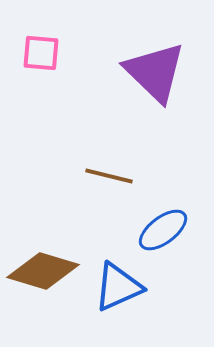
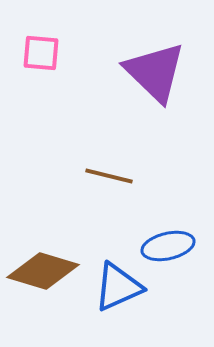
blue ellipse: moved 5 px right, 16 px down; rotated 24 degrees clockwise
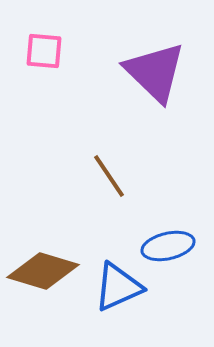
pink square: moved 3 px right, 2 px up
brown line: rotated 42 degrees clockwise
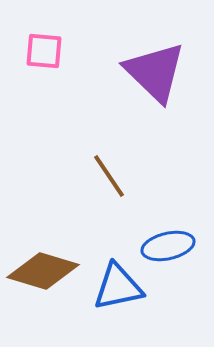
blue triangle: rotated 12 degrees clockwise
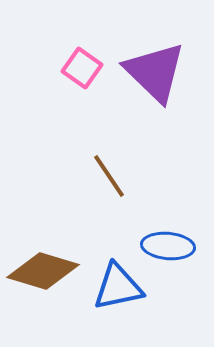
pink square: moved 38 px right, 17 px down; rotated 30 degrees clockwise
blue ellipse: rotated 18 degrees clockwise
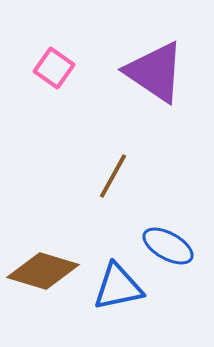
pink square: moved 28 px left
purple triangle: rotated 10 degrees counterclockwise
brown line: moved 4 px right; rotated 63 degrees clockwise
blue ellipse: rotated 24 degrees clockwise
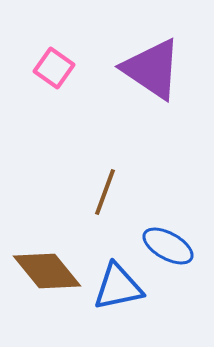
purple triangle: moved 3 px left, 3 px up
brown line: moved 8 px left, 16 px down; rotated 9 degrees counterclockwise
brown diamond: moved 4 px right; rotated 34 degrees clockwise
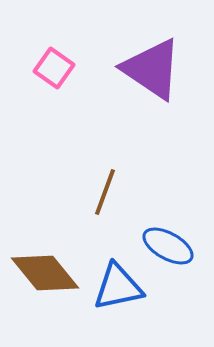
brown diamond: moved 2 px left, 2 px down
